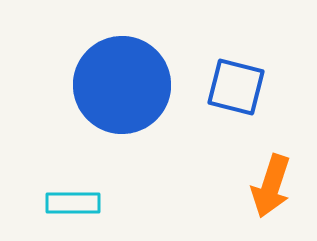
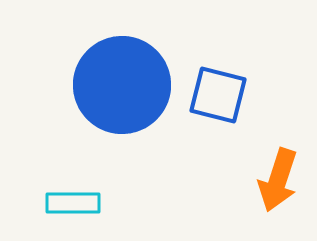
blue square: moved 18 px left, 8 px down
orange arrow: moved 7 px right, 6 px up
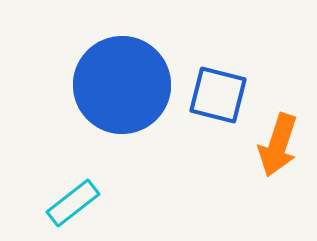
orange arrow: moved 35 px up
cyan rectangle: rotated 38 degrees counterclockwise
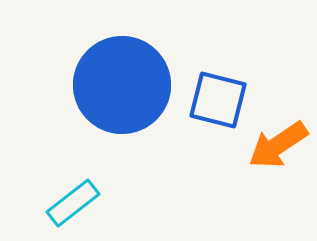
blue square: moved 5 px down
orange arrow: rotated 38 degrees clockwise
